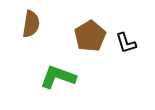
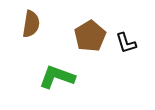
green L-shape: moved 1 px left
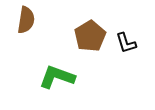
brown semicircle: moved 5 px left, 4 px up
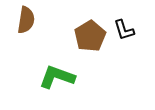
black L-shape: moved 2 px left, 13 px up
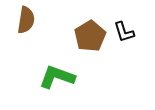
black L-shape: moved 2 px down
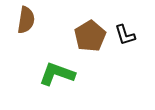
black L-shape: moved 1 px right, 3 px down
green L-shape: moved 3 px up
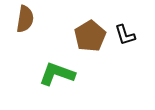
brown semicircle: moved 1 px left, 1 px up
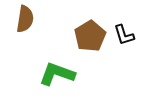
black L-shape: moved 1 px left
